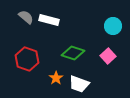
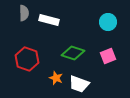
gray semicircle: moved 2 px left, 4 px up; rotated 49 degrees clockwise
cyan circle: moved 5 px left, 4 px up
pink square: rotated 21 degrees clockwise
orange star: rotated 16 degrees counterclockwise
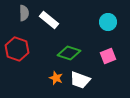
white rectangle: rotated 24 degrees clockwise
green diamond: moved 4 px left
red hexagon: moved 10 px left, 10 px up
white trapezoid: moved 1 px right, 4 px up
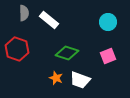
green diamond: moved 2 px left
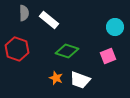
cyan circle: moved 7 px right, 5 px down
green diamond: moved 2 px up
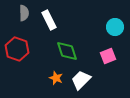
white rectangle: rotated 24 degrees clockwise
green diamond: rotated 55 degrees clockwise
white trapezoid: moved 1 px right; rotated 115 degrees clockwise
